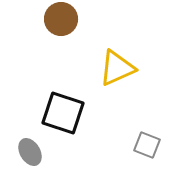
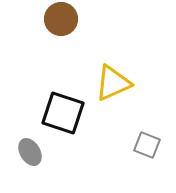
yellow triangle: moved 4 px left, 15 px down
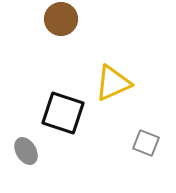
gray square: moved 1 px left, 2 px up
gray ellipse: moved 4 px left, 1 px up
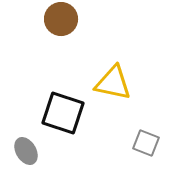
yellow triangle: rotated 36 degrees clockwise
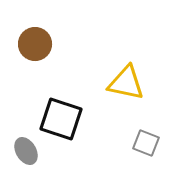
brown circle: moved 26 px left, 25 px down
yellow triangle: moved 13 px right
black square: moved 2 px left, 6 px down
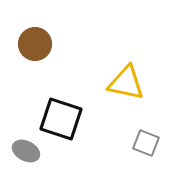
gray ellipse: rotated 32 degrees counterclockwise
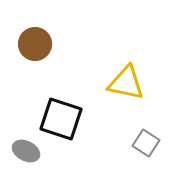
gray square: rotated 12 degrees clockwise
